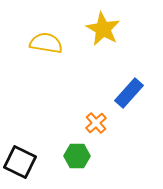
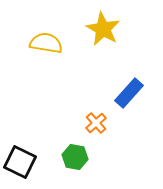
green hexagon: moved 2 px left, 1 px down; rotated 10 degrees clockwise
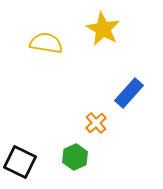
green hexagon: rotated 25 degrees clockwise
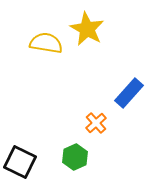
yellow star: moved 16 px left
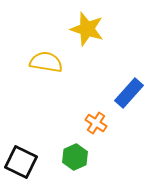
yellow star: rotated 12 degrees counterclockwise
yellow semicircle: moved 19 px down
orange cross: rotated 15 degrees counterclockwise
black square: moved 1 px right
